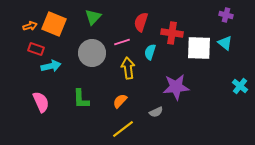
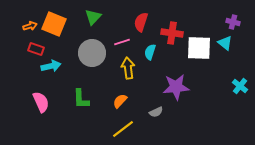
purple cross: moved 7 px right, 7 px down
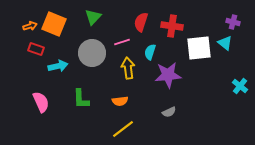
red cross: moved 7 px up
white square: rotated 8 degrees counterclockwise
cyan arrow: moved 7 px right
purple star: moved 8 px left, 12 px up
orange semicircle: rotated 140 degrees counterclockwise
gray semicircle: moved 13 px right
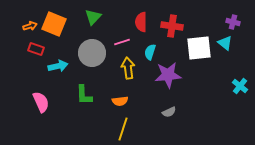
red semicircle: rotated 18 degrees counterclockwise
green L-shape: moved 3 px right, 4 px up
yellow line: rotated 35 degrees counterclockwise
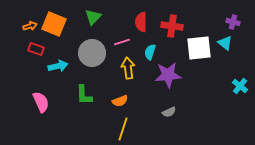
orange semicircle: rotated 14 degrees counterclockwise
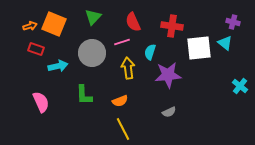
red semicircle: moved 8 px left; rotated 24 degrees counterclockwise
yellow line: rotated 45 degrees counterclockwise
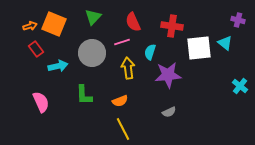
purple cross: moved 5 px right, 2 px up
red rectangle: rotated 35 degrees clockwise
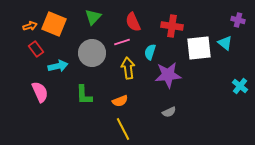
pink semicircle: moved 1 px left, 10 px up
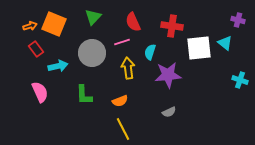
cyan cross: moved 6 px up; rotated 21 degrees counterclockwise
